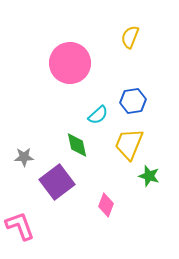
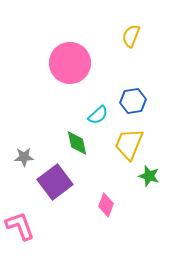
yellow semicircle: moved 1 px right, 1 px up
green diamond: moved 2 px up
purple square: moved 2 px left
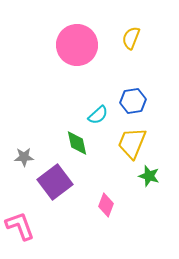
yellow semicircle: moved 2 px down
pink circle: moved 7 px right, 18 px up
yellow trapezoid: moved 3 px right, 1 px up
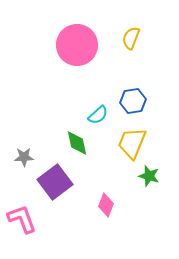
pink L-shape: moved 2 px right, 7 px up
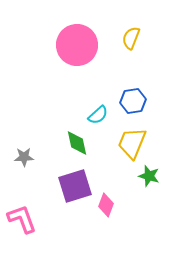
purple square: moved 20 px right, 4 px down; rotated 20 degrees clockwise
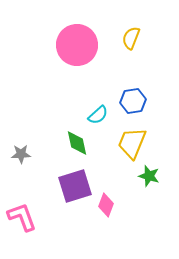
gray star: moved 3 px left, 3 px up
pink L-shape: moved 2 px up
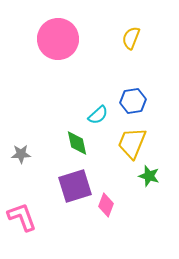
pink circle: moved 19 px left, 6 px up
